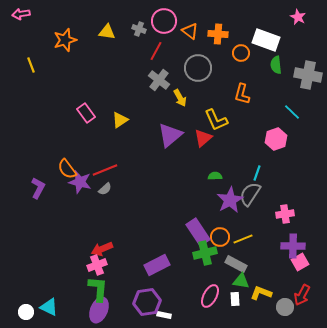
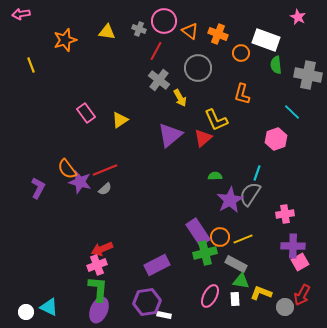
orange cross at (218, 34): rotated 18 degrees clockwise
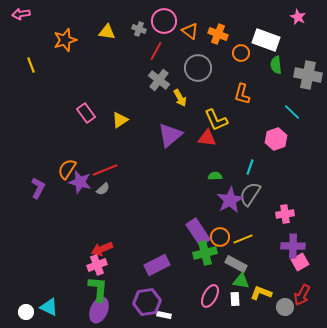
red triangle at (203, 138): moved 4 px right; rotated 48 degrees clockwise
orange semicircle at (67, 169): rotated 70 degrees clockwise
cyan line at (257, 173): moved 7 px left, 6 px up
gray semicircle at (105, 189): moved 2 px left
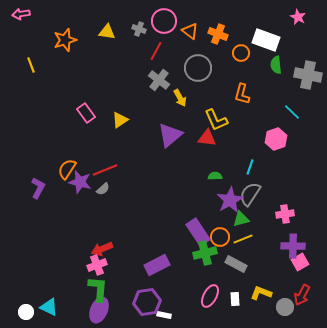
green triangle at (241, 281): moved 62 px up; rotated 24 degrees counterclockwise
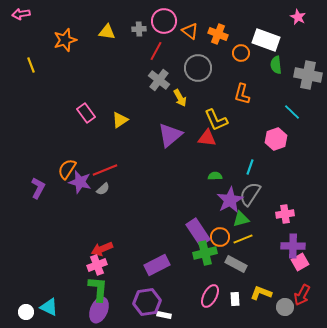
gray cross at (139, 29): rotated 24 degrees counterclockwise
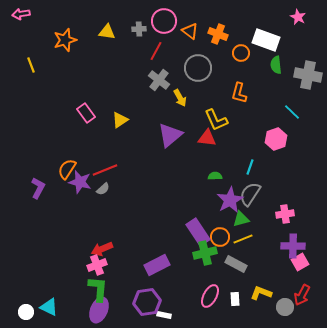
orange L-shape at (242, 94): moved 3 px left, 1 px up
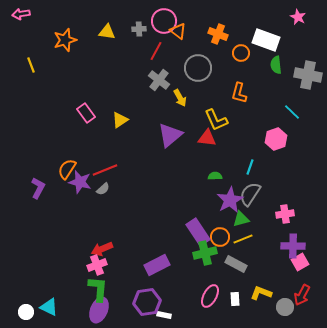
orange triangle at (190, 31): moved 12 px left
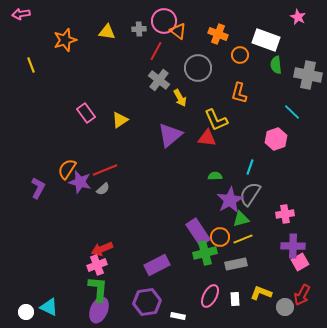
orange circle at (241, 53): moved 1 px left, 2 px down
gray rectangle at (236, 264): rotated 40 degrees counterclockwise
white rectangle at (164, 315): moved 14 px right, 1 px down
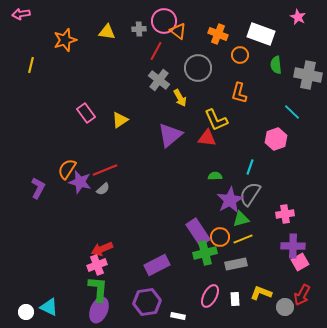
white rectangle at (266, 40): moved 5 px left, 6 px up
yellow line at (31, 65): rotated 35 degrees clockwise
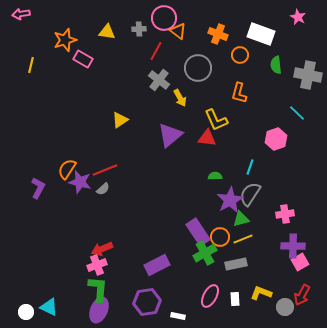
pink circle at (164, 21): moved 3 px up
cyan line at (292, 112): moved 5 px right, 1 px down
pink rectangle at (86, 113): moved 3 px left, 54 px up; rotated 24 degrees counterclockwise
green cross at (205, 253): rotated 15 degrees counterclockwise
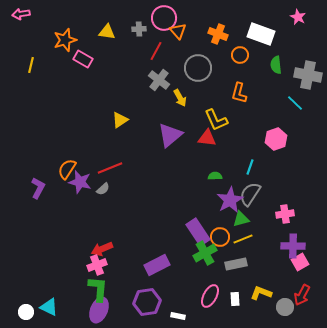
orange triangle at (178, 31): rotated 12 degrees clockwise
cyan line at (297, 113): moved 2 px left, 10 px up
red line at (105, 170): moved 5 px right, 2 px up
